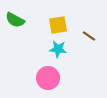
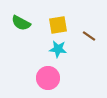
green semicircle: moved 6 px right, 3 px down
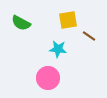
yellow square: moved 10 px right, 5 px up
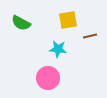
brown line: moved 1 px right; rotated 48 degrees counterclockwise
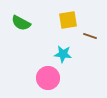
brown line: rotated 32 degrees clockwise
cyan star: moved 5 px right, 5 px down
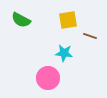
green semicircle: moved 3 px up
cyan star: moved 1 px right, 1 px up
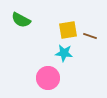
yellow square: moved 10 px down
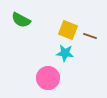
yellow square: rotated 30 degrees clockwise
cyan star: moved 1 px right
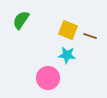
green semicircle: rotated 96 degrees clockwise
cyan star: moved 2 px right, 2 px down
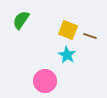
cyan star: rotated 24 degrees clockwise
pink circle: moved 3 px left, 3 px down
